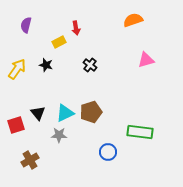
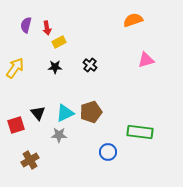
red arrow: moved 29 px left
black star: moved 9 px right, 2 px down; rotated 16 degrees counterclockwise
yellow arrow: moved 2 px left, 1 px up
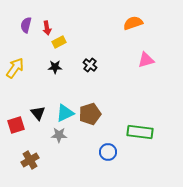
orange semicircle: moved 3 px down
brown pentagon: moved 1 px left, 2 px down
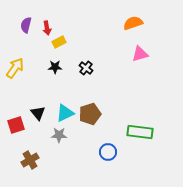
pink triangle: moved 6 px left, 6 px up
black cross: moved 4 px left, 3 px down
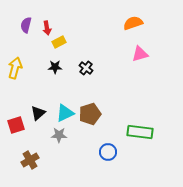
yellow arrow: rotated 20 degrees counterclockwise
black triangle: rotated 28 degrees clockwise
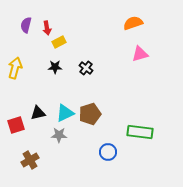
black triangle: rotated 28 degrees clockwise
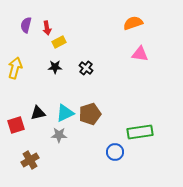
pink triangle: rotated 24 degrees clockwise
green rectangle: rotated 15 degrees counterclockwise
blue circle: moved 7 px right
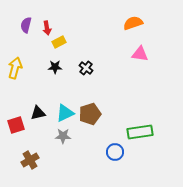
gray star: moved 4 px right, 1 px down
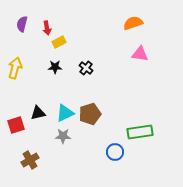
purple semicircle: moved 4 px left, 1 px up
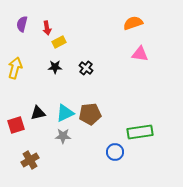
brown pentagon: rotated 10 degrees clockwise
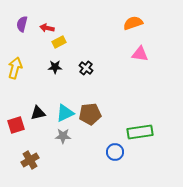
red arrow: rotated 112 degrees clockwise
